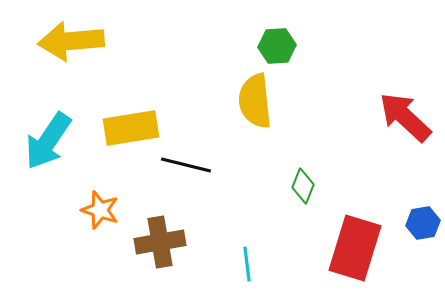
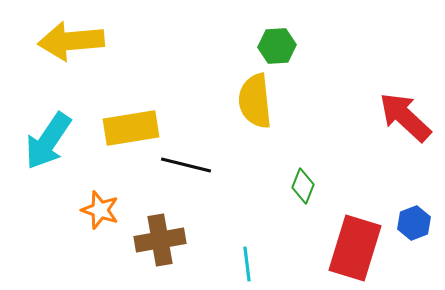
blue hexagon: moved 9 px left; rotated 12 degrees counterclockwise
brown cross: moved 2 px up
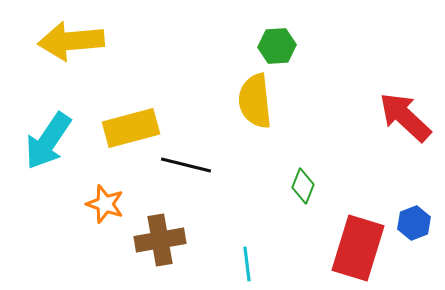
yellow rectangle: rotated 6 degrees counterclockwise
orange star: moved 5 px right, 6 px up
red rectangle: moved 3 px right
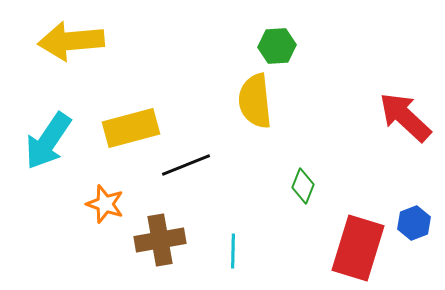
black line: rotated 36 degrees counterclockwise
cyan line: moved 14 px left, 13 px up; rotated 8 degrees clockwise
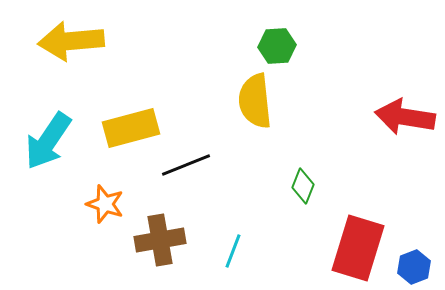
red arrow: rotated 34 degrees counterclockwise
blue hexagon: moved 44 px down
cyan line: rotated 20 degrees clockwise
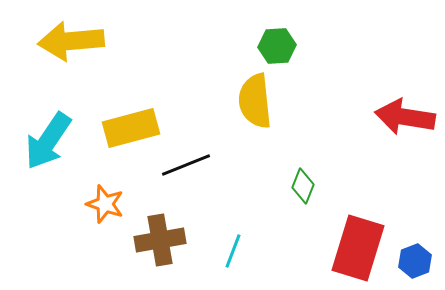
blue hexagon: moved 1 px right, 6 px up
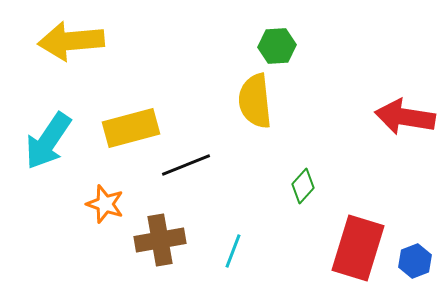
green diamond: rotated 20 degrees clockwise
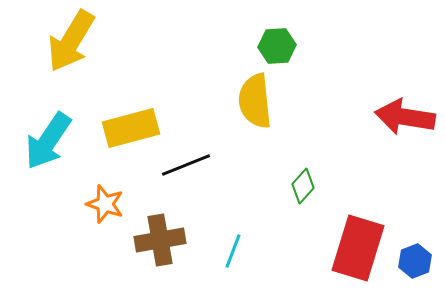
yellow arrow: rotated 54 degrees counterclockwise
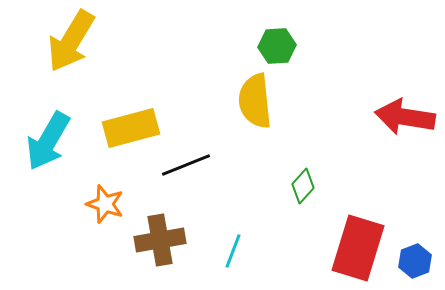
cyan arrow: rotated 4 degrees counterclockwise
